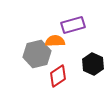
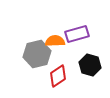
purple rectangle: moved 4 px right, 9 px down
black hexagon: moved 3 px left, 1 px down; rotated 10 degrees counterclockwise
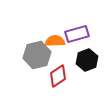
gray hexagon: moved 1 px down
black hexagon: moved 3 px left, 5 px up; rotated 25 degrees clockwise
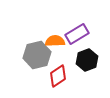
purple rectangle: rotated 15 degrees counterclockwise
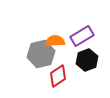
purple rectangle: moved 5 px right, 2 px down
gray hexagon: moved 4 px right, 1 px up
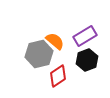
purple rectangle: moved 3 px right
orange semicircle: rotated 42 degrees clockwise
gray hexagon: moved 2 px left
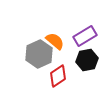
gray hexagon: rotated 12 degrees counterclockwise
black hexagon: rotated 10 degrees clockwise
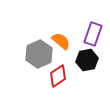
purple rectangle: moved 8 px right, 2 px up; rotated 40 degrees counterclockwise
orange semicircle: moved 6 px right
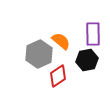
purple rectangle: rotated 20 degrees counterclockwise
